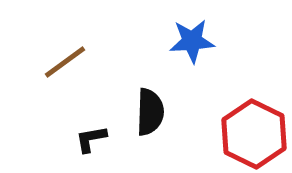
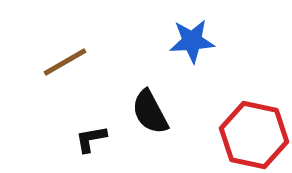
brown line: rotated 6 degrees clockwise
black semicircle: rotated 150 degrees clockwise
red hexagon: moved 1 px down; rotated 14 degrees counterclockwise
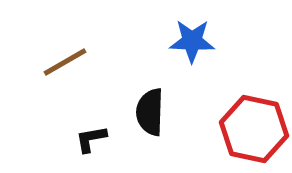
blue star: rotated 6 degrees clockwise
black semicircle: rotated 30 degrees clockwise
red hexagon: moved 6 px up
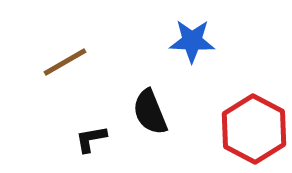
black semicircle: rotated 24 degrees counterclockwise
red hexagon: rotated 16 degrees clockwise
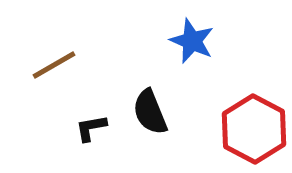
blue star: rotated 21 degrees clockwise
brown line: moved 11 px left, 3 px down
black L-shape: moved 11 px up
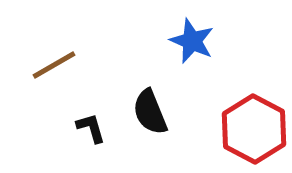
black L-shape: rotated 84 degrees clockwise
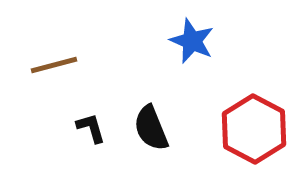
brown line: rotated 15 degrees clockwise
black semicircle: moved 1 px right, 16 px down
